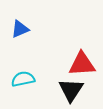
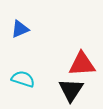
cyan semicircle: rotated 30 degrees clockwise
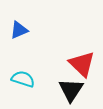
blue triangle: moved 1 px left, 1 px down
red triangle: rotated 48 degrees clockwise
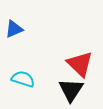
blue triangle: moved 5 px left, 1 px up
red triangle: moved 2 px left
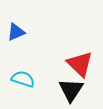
blue triangle: moved 2 px right, 3 px down
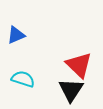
blue triangle: moved 3 px down
red triangle: moved 1 px left, 1 px down
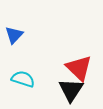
blue triangle: moved 2 px left; rotated 24 degrees counterclockwise
red triangle: moved 3 px down
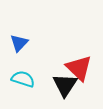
blue triangle: moved 5 px right, 8 px down
black triangle: moved 6 px left, 5 px up
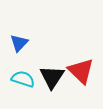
red triangle: moved 2 px right, 3 px down
black triangle: moved 13 px left, 8 px up
